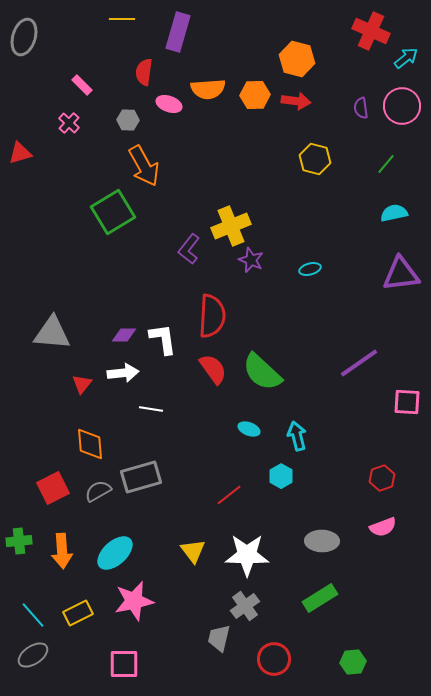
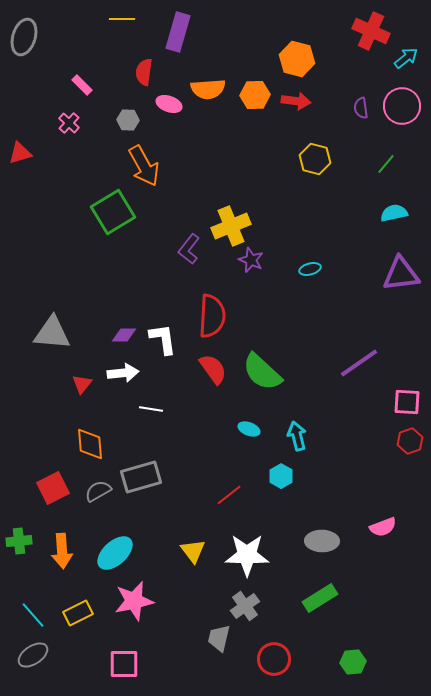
red hexagon at (382, 478): moved 28 px right, 37 px up
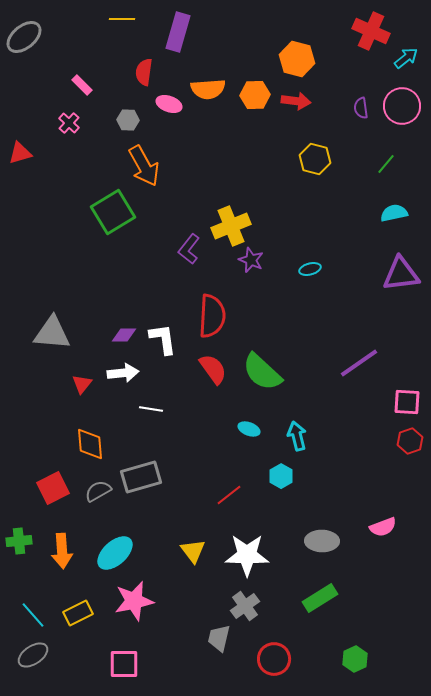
gray ellipse at (24, 37): rotated 33 degrees clockwise
green hexagon at (353, 662): moved 2 px right, 3 px up; rotated 20 degrees counterclockwise
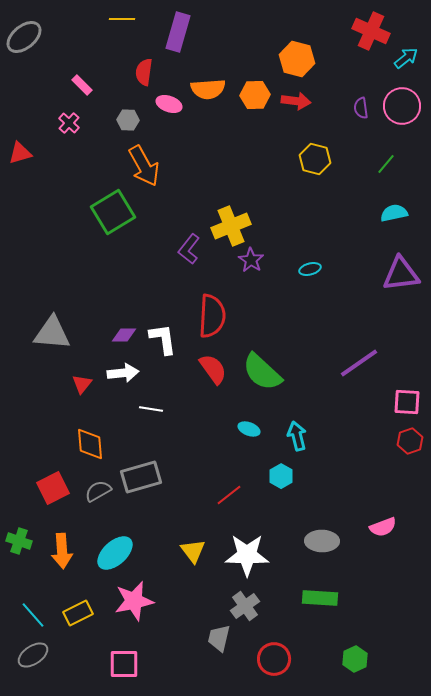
purple star at (251, 260): rotated 10 degrees clockwise
green cross at (19, 541): rotated 25 degrees clockwise
green rectangle at (320, 598): rotated 36 degrees clockwise
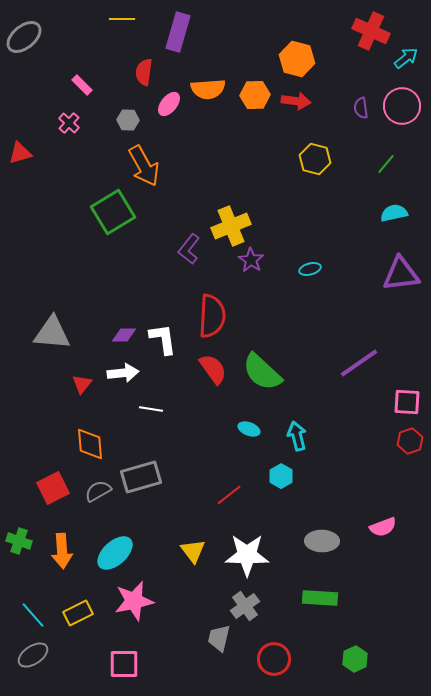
pink ellipse at (169, 104): rotated 70 degrees counterclockwise
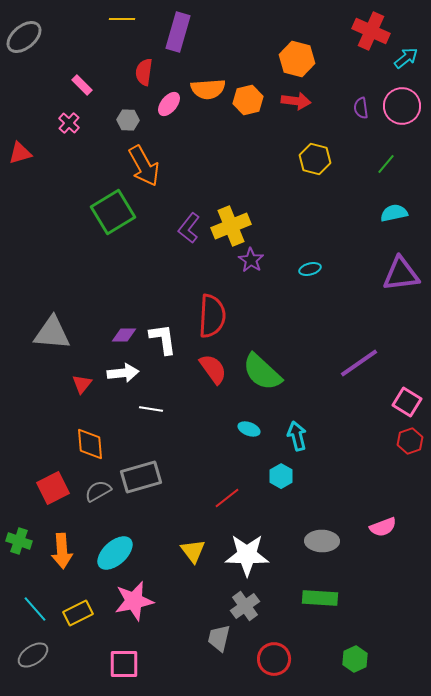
orange hexagon at (255, 95): moved 7 px left, 5 px down; rotated 12 degrees counterclockwise
purple L-shape at (189, 249): moved 21 px up
pink square at (407, 402): rotated 28 degrees clockwise
red line at (229, 495): moved 2 px left, 3 px down
cyan line at (33, 615): moved 2 px right, 6 px up
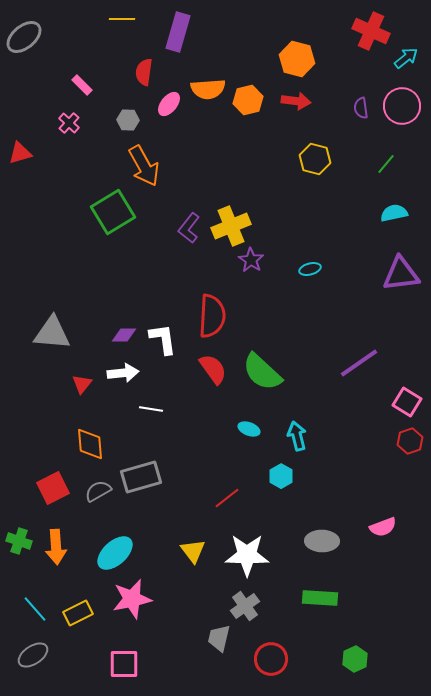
orange arrow at (62, 551): moved 6 px left, 4 px up
pink star at (134, 601): moved 2 px left, 2 px up
red circle at (274, 659): moved 3 px left
